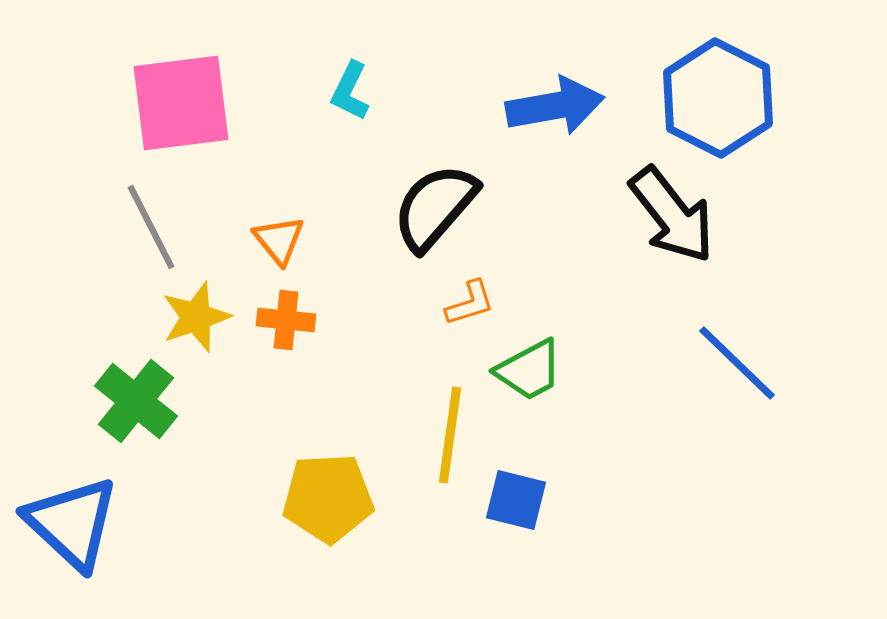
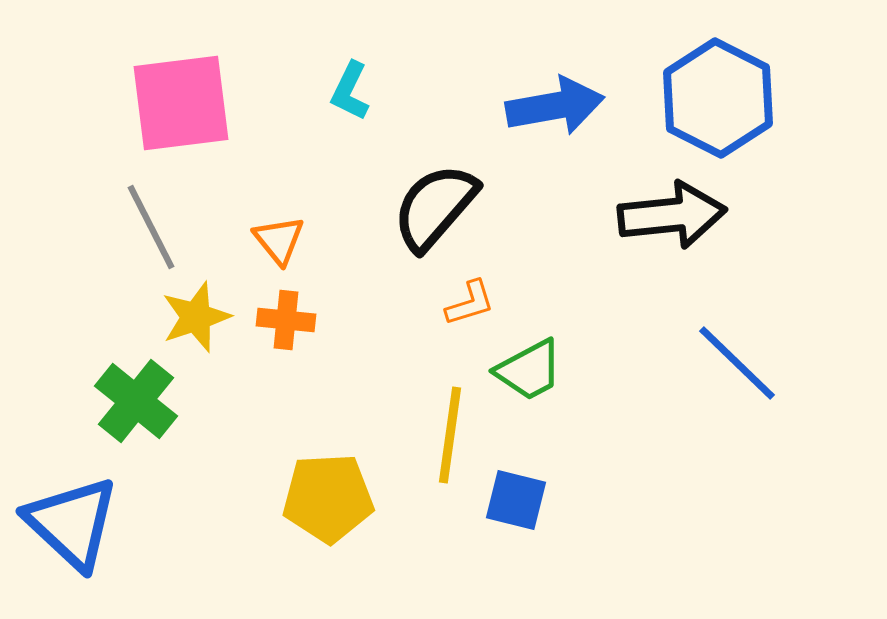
black arrow: rotated 58 degrees counterclockwise
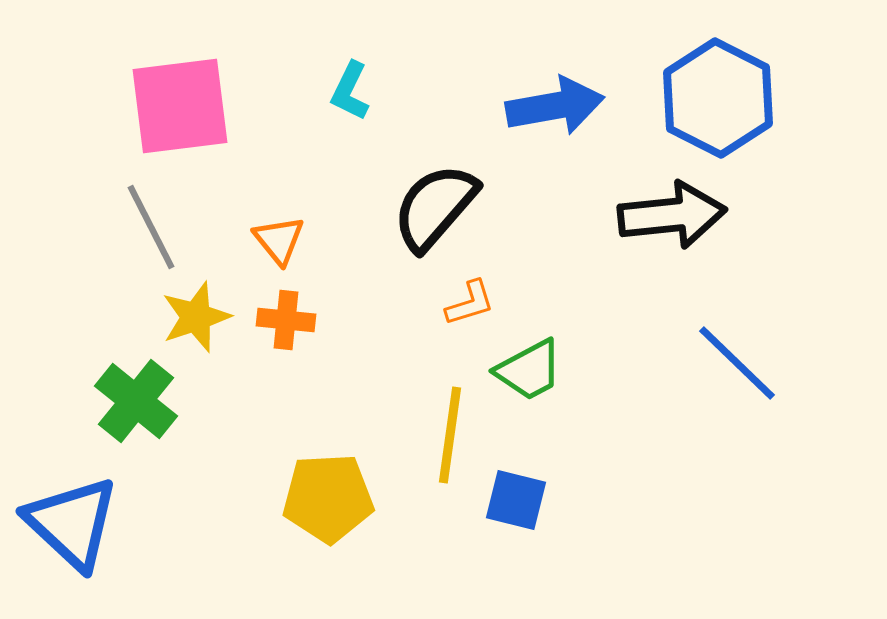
pink square: moved 1 px left, 3 px down
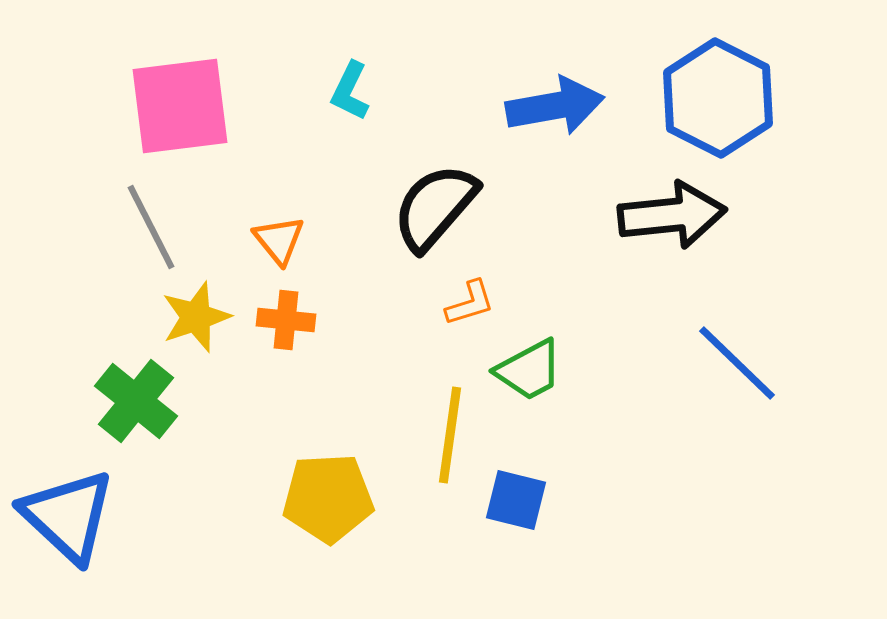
blue triangle: moved 4 px left, 7 px up
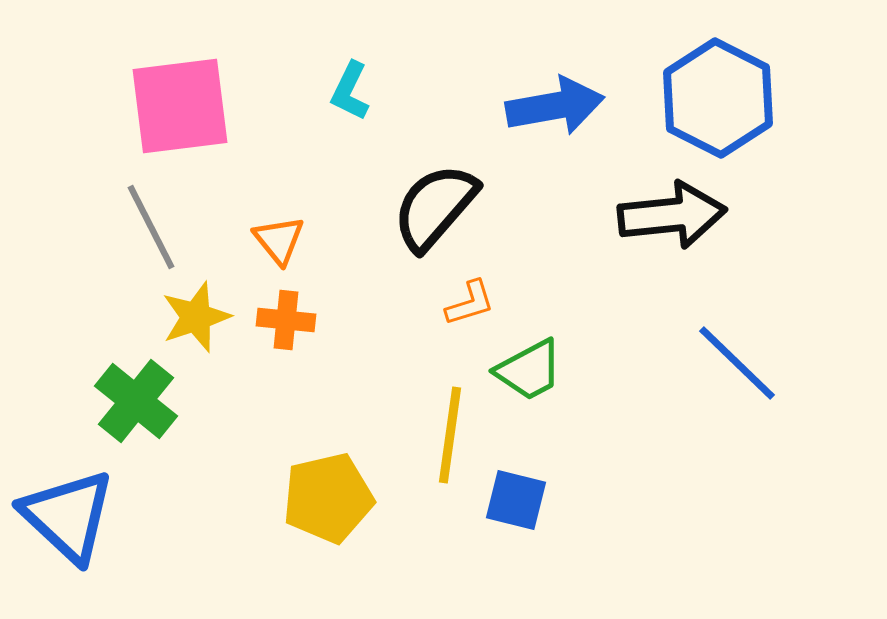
yellow pentagon: rotated 10 degrees counterclockwise
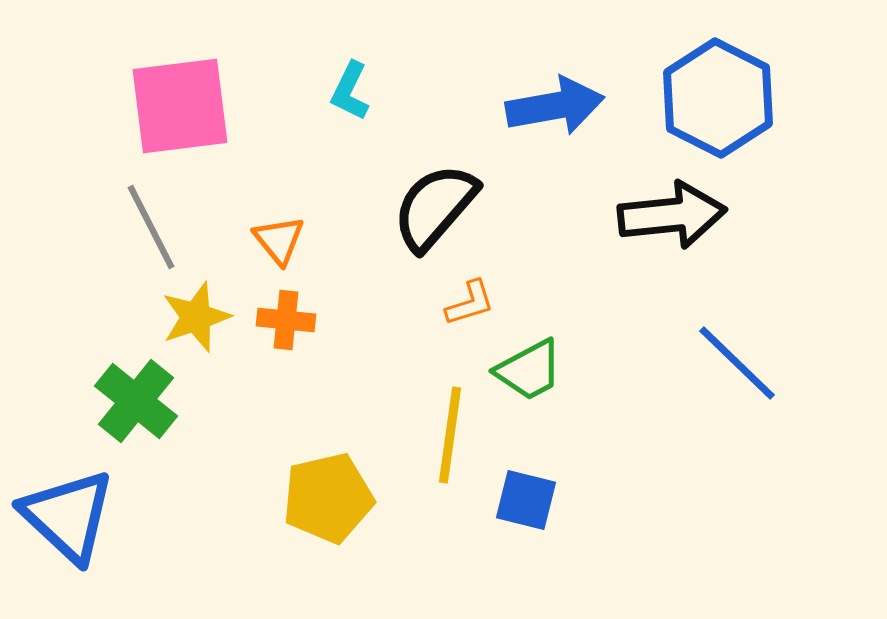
blue square: moved 10 px right
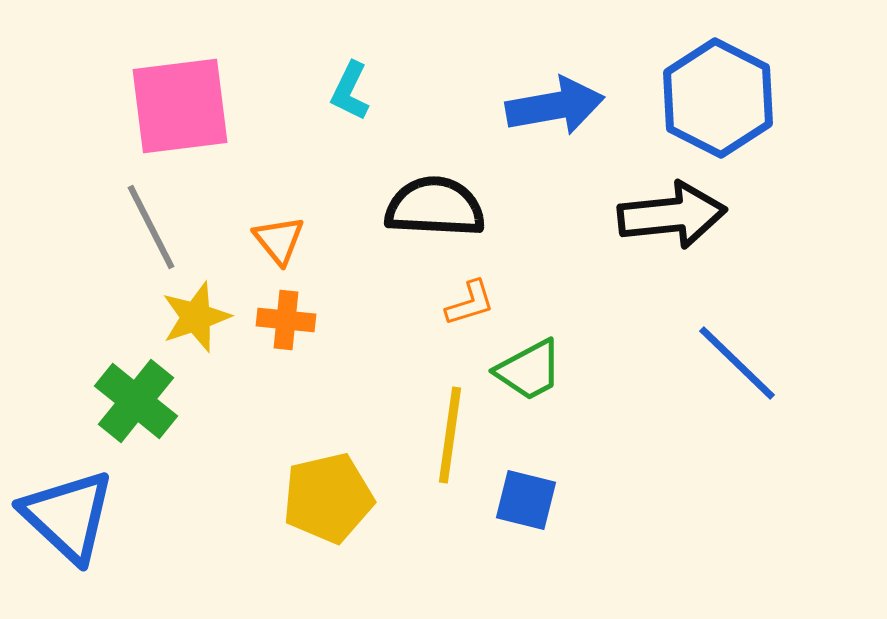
black semicircle: rotated 52 degrees clockwise
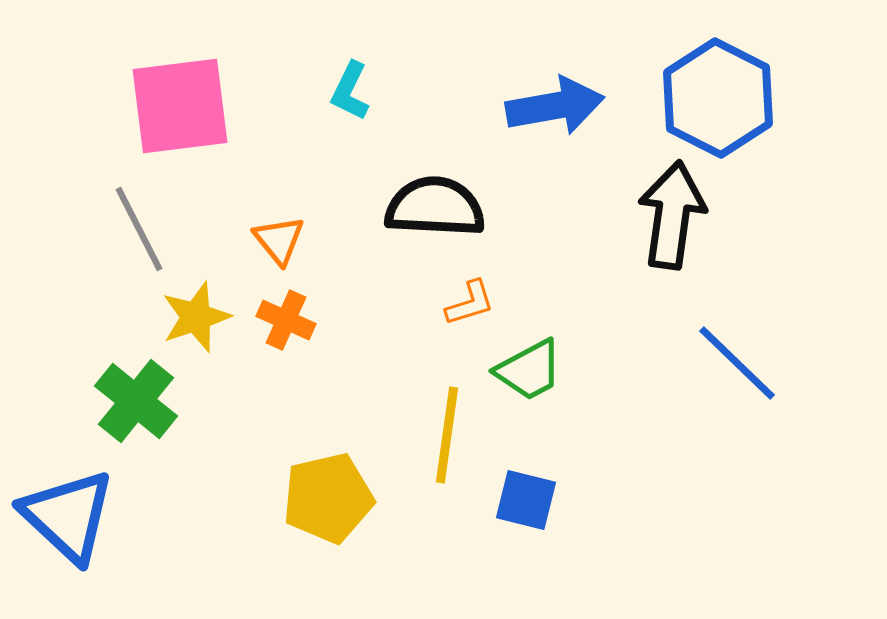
black arrow: rotated 76 degrees counterclockwise
gray line: moved 12 px left, 2 px down
orange cross: rotated 18 degrees clockwise
yellow line: moved 3 px left
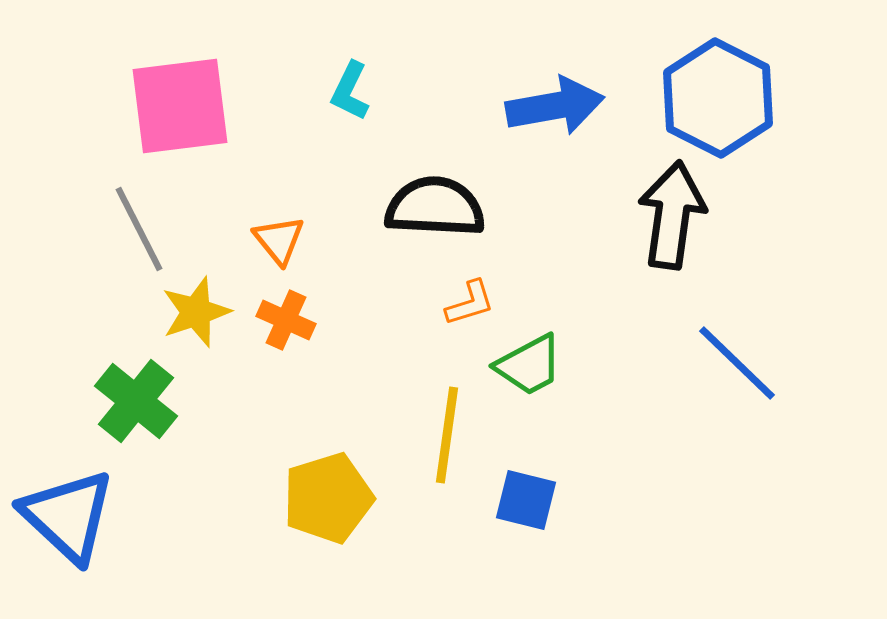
yellow star: moved 5 px up
green trapezoid: moved 5 px up
yellow pentagon: rotated 4 degrees counterclockwise
